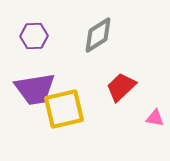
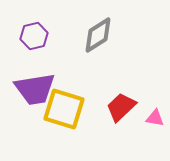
purple hexagon: rotated 12 degrees counterclockwise
red trapezoid: moved 20 px down
yellow square: rotated 30 degrees clockwise
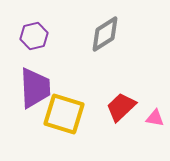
gray diamond: moved 7 px right, 1 px up
purple trapezoid: moved 1 px up; rotated 84 degrees counterclockwise
yellow square: moved 5 px down
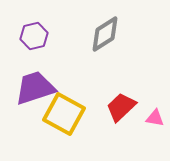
purple trapezoid: rotated 105 degrees counterclockwise
yellow square: rotated 12 degrees clockwise
